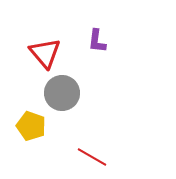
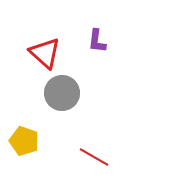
red triangle: rotated 8 degrees counterclockwise
yellow pentagon: moved 7 px left, 15 px down
red line: moved 2 px right
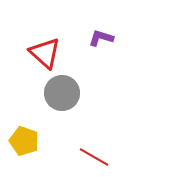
purple L-shape: moved 4 px right, 3 px up; rotated 100 degrees clockwise
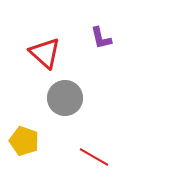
purple L-shape: rotated 120 degrees counterclockwise
gray circle: moved 3 px right, 5 px down
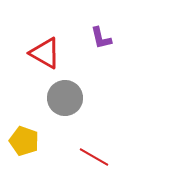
red triangle: rotated 12 degrees counterclockwise
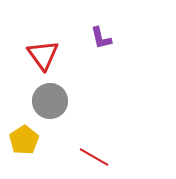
red triangle: moved 2 px left, 2 px down; rotated 24 degrees clockwise
gray circle: moved 15 px left, 3 px down
yellow pentagon: moved 1 px up; rotated 20 degrees clockwise
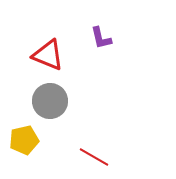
red triangle: moved 5 px right; rotated 32 degrees counterclockwise
yellow pentagon: rotated 20 degrees clockwise
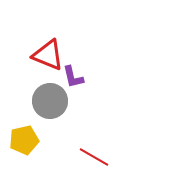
purple L-shape: moved 28 px left, 39 px down
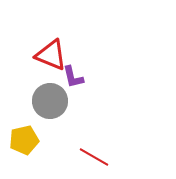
red triangle: moved 3 px right
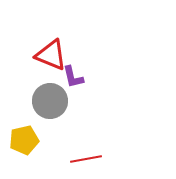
red line: moved 8 px left, 2 px down; rotated 40 degrees counterclockwise
